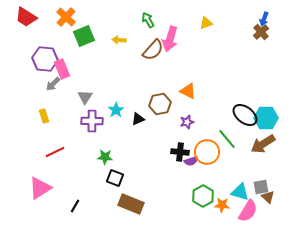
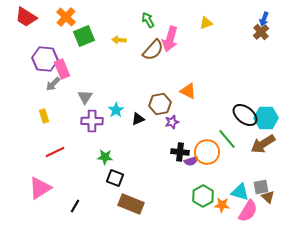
purple star: moved 15 px left
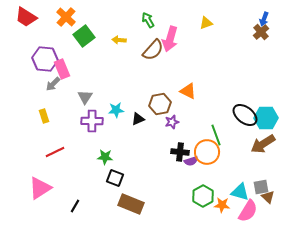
green square: rotated 15 degrees counterclockwise
cyan star: rotated 28 degrees clockwise
green line: moved 11 px left, 4 px up; rotated 20 degrees clockwise
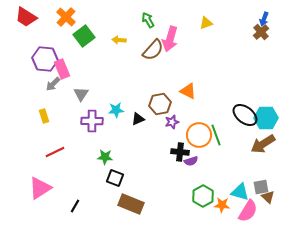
gray triangle: moved 4 px left, 3 px up
orange circle: moved 8 px left, 17 px up
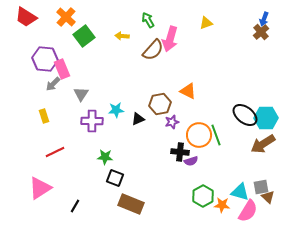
yellow arrow: moved 3 px right, 4 px up
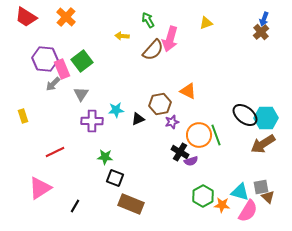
green square: moved 2 px left, 25 px down
yellow rectangle: moved 21 px left
black cross: rotated 24 degrees clockwise
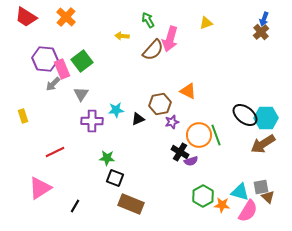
green star: moved 2 px right, 1 px down
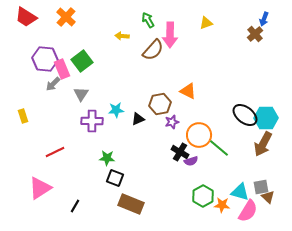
brown cross: moved 6 px left, 2 px down
pink arrow: moved 4 px up; rotated 15 degrees counterclockwise
green line: moved 3 px right, 13 px down; rotated 30 degrees counterclockwise
brown arrow: rotated 30 degrees counterclockwise
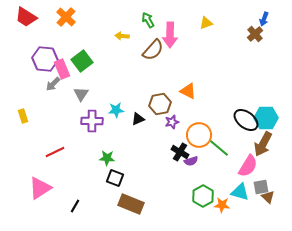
black ellipse: moved 1 px right, 5 px down
pink semicircle: moved 45 px up
